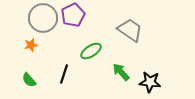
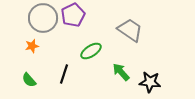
orange star: moved 1 px right, 1 px down
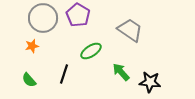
purple pentagon: moved 5 px right; rotated 15 degrees counterclockwise
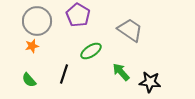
gray circle: moved 6 px left, 3 px down
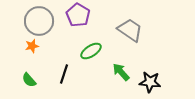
gray circle: moved 2 px right
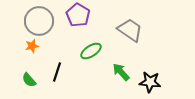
black line: moved 7 px left, 2 px up
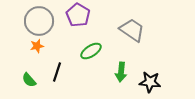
gray trapezoid: moved 2 px right
orange star: moved 5 px right
green arrow: rotated 132 degrees counterclockwise
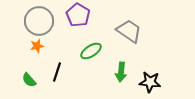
gray trapezoid: moved 3 px left, 1 px down
